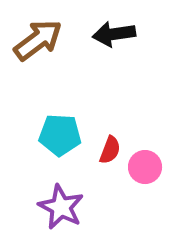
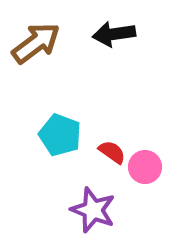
brown arrow: moved 2 px left, 3 px down
cyan pentagon: rotated 18 degrees clockwise
red semicircle: moved 2 px right, 2 px down; rotated 76 degrees counterclockwise
purple star: moved 32 px right, 3 px down; rotated 6 degrees counterclockwise
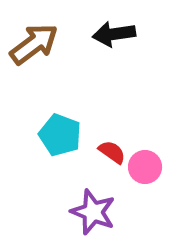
brown arrow: moved 2 px left, 1 px down
purple star: moved 2 px down
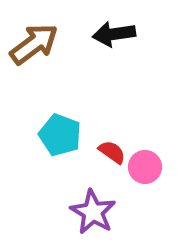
purple star: rotated 9 degrees clockwise
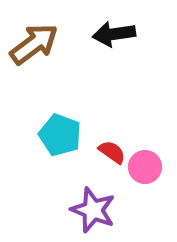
purple star: moved 2 px up; rotated 9 degrees counterclockwise
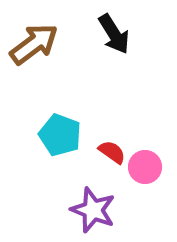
black arrow: rotated 114 degrees counterclockwise
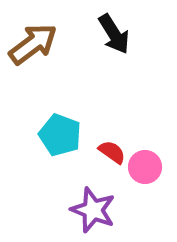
brown arrow: moved 1 px left
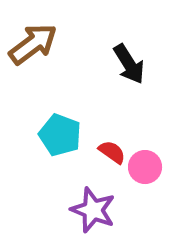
black arrow: moved 15 px right, 30 px down
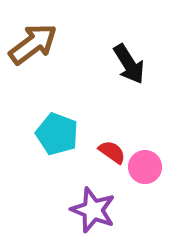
cyan pentagon: moved 3 px left, 1 px up
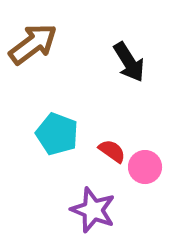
black arrow: moved 2 px up
red semicircle: moved 1 px up
